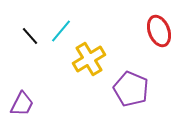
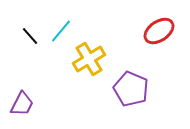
red ellipse: rotated 76 degrees clockwise
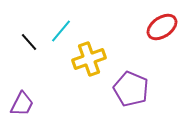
red ellipse: moved 3 px right, 4 px up
black line: moved 1 px left, 6 px down
yellow cross: rotated 12 degrees clockwise
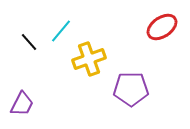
purple pentagon: rotated 24 degrees counterclockwise
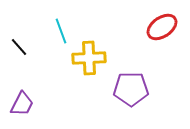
cyan line: rotated 60 degrees counterclockwise
black line: moved 10 px left, 5 px down
yellow cross: moved 1 px up; rotated 16 degrees clockwise
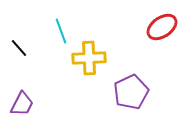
black line: moved 1 px down
purple pentagon: moved 3 px down; rotated 24 degrees counterclockwise
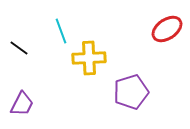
red ellipse: moved 5 px right, 2 px down
black line: rotated 12 degrees counterclockwise
purple pentagon: rotated 8 degrees clockwise
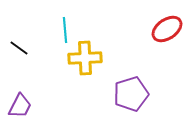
cyan line: moved 4 px right, 1 px up; rotated 15 degrees clockwise
yellow cross: moved 4 px left
purple pentagon: moved 2 px down
purple trapezoid: moved 2 px left, 2 px down
